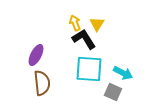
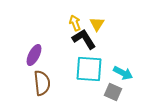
purple ellipse: moved 2 px left
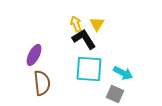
yellow arrow: moved 1 px right, 1 px down
gray square: moved 2 px right, 2 px down
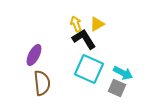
yellow triangle: rotated 28 degrees clockwise
cyan square: rotated 20 degrees clockwise
gray square: moved 2 px right, 6 px up
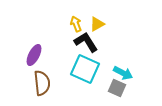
black L-shape: moved 2 px right, 3 px down
cyan square: moved 4 px left
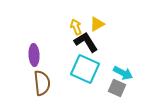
yellow arrow: moved 3 px down
purple ellipse: rotated 30 degrees counterclockwise
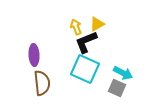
black L-shape: rotated 80 degrees counterclockwise
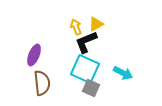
yellow triangle: moved 1 px left
purple ellipse: rotated 25 degrees clockwise
gray square: moved 26 px left
